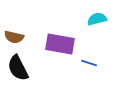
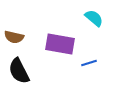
cyan semicircle: moved 3 px left, 1 px up; rotated 54 degrees clockwise
blue line: rotated 35 degrees counterclockwise
black semicircle: moved 1 px right, 3 px down
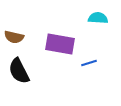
cyan semicircle: moved 4 px right; rotated 36 degrees counterclockwise
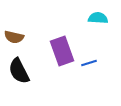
purple rectangle: moved 2 px right, 7 px down; rotated 60 degrees clockwise
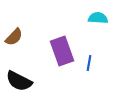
brown semicircle: rotated 60 degrees counterclockwise
blue line: rotated 63 degrees counterclockwise
black semicircle: moved 10 px down; rotated 36 degrees counterclockwise
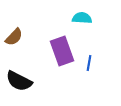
cyan semicircle: moved 16 px left
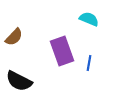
cyan semicircle: moved 7 px right, 1 px down; rotated 18 degrees clockwise
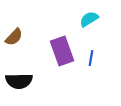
cyan semicircle: rotated 54 degrees counterclockwise
blue line: moved 2 px right, 5 px up
black semicircle: rotated 28 degrees counterclockwise
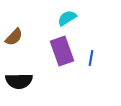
cyan semicircle: moved 22 px left, 1 px up
